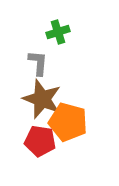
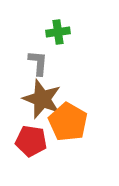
green cross: rotated 10 degrees clockwise
orange pentagon: rotated 15 degrees clockwise
red pentagon: moved 9 px left
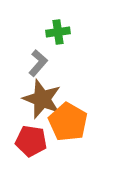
gray L-shape: rotated 36 degrees clockwise
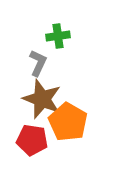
green cross: moved 4 px down
gray L-shape: rotated 16 degrees counterclockwise
red pentagon: moved 1 px right, 1 px up
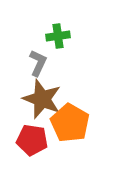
orange pentagon: moved 2 px right, 1 px down
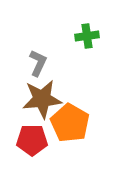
green cross: moved 29 px right
brown star: rotated 27 degrees counterclockwise
red pentagon: rotated 8 degrees counterclockwise
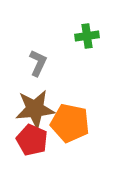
brown star: moved 7 px left, 10 px down
orange pentagon: rotated 18 degrees counterclockwise
red pentagon: rotated 24 degrees clockwise
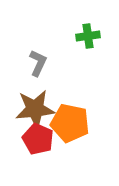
green cross: moved 1 px right
red pentagon: moved 6 px right, 1 px up
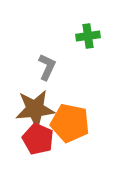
gray L-shape: moved 9 px right, 4 px down
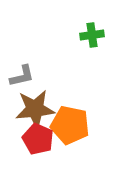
green cross: moved 4 px right, 1 px up
gray L-shape: moved 25 px left, 9 px down; rotated 52 degrees clockwise
orange pentagon: moved 2 px down
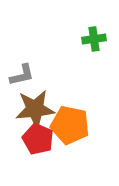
green cross: moved 2 px right, 4 px down
gray L-shape: moved 1 px up
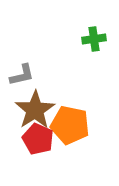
brown star: moved 1 px down; rotated 27 degrees counterclockwise
